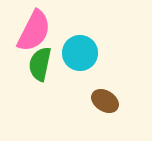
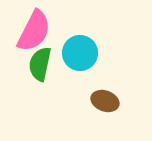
brown ellipse: rotated 12 degrees counterclockwise
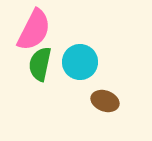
pink semicircle: moved 1 px up
cyan circle: moved 9 px down
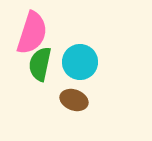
pink semicircle: moved 2 px left, 3 px down; rotated 9 degrees counterclockwise
brown ellipse: moved 31 px left, 1 px up
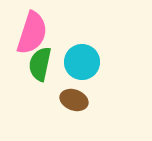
cyan circle: moved 2 px right
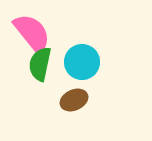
pink semicircle: rotated 57 degrees counterclockwise
brown ellipse: rotated 44 degrees counterclockwise
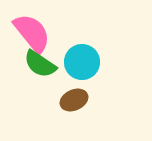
green semicircle: rotated 68 degrees counterclockwise
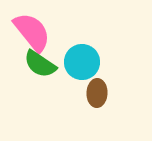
pink semicircle: moved 1 px up
brown ellipse: moved 23 px right, 7 px up; rotated 64 degrees counterclockwise
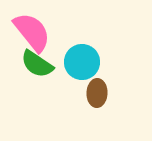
green semicircle: moved 3 px left
